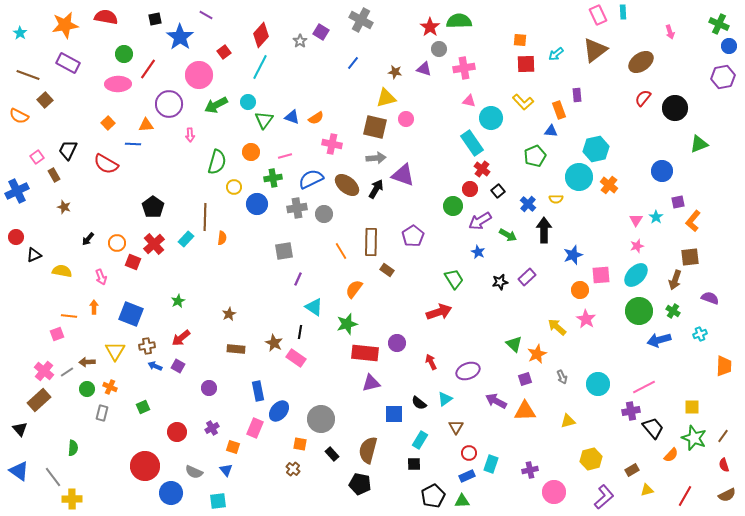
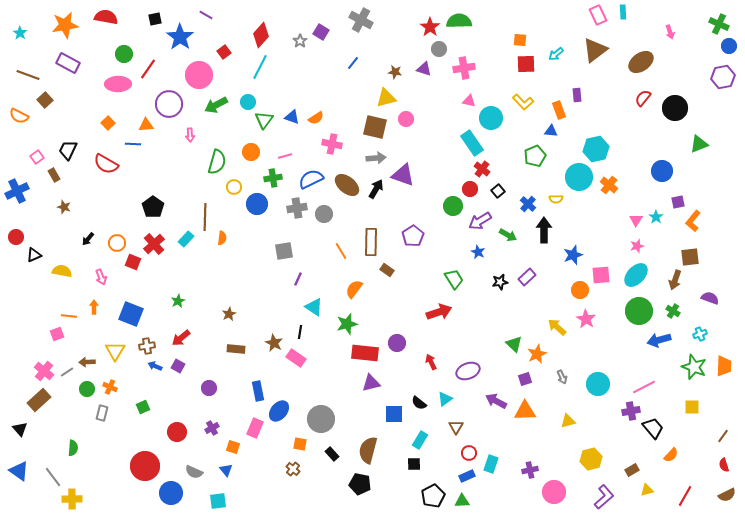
green star at (694, 438): moved 71 px up
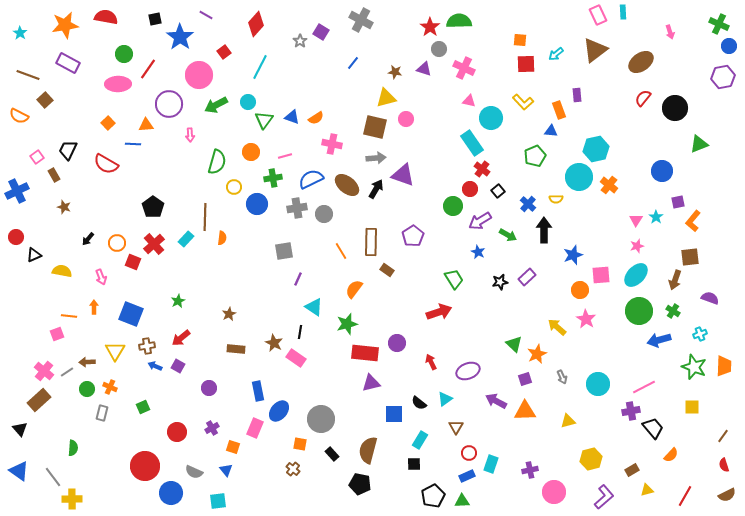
red diamond at (261, 35): moved 5 px left, 11 px up
pink cross at (464, 68): rotated 35 degrees clockwise
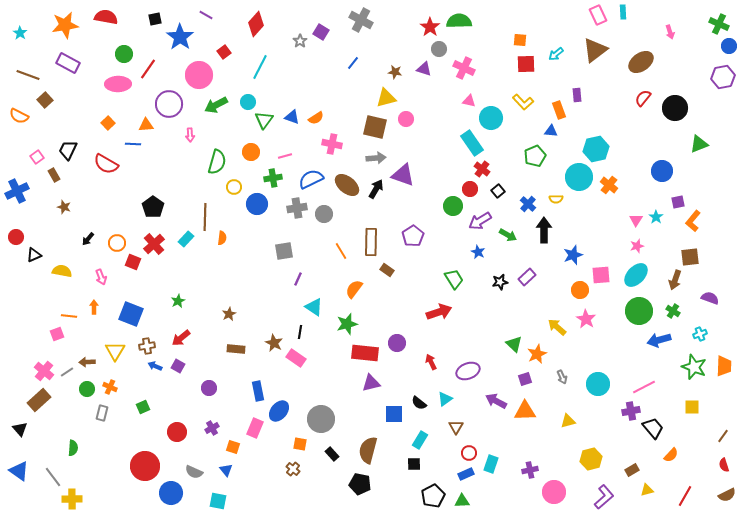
blue rectangle at (467, 476): moved 1 px left, 2 px up
cyan square at (218, 501): rotated 18 degrees clockwise
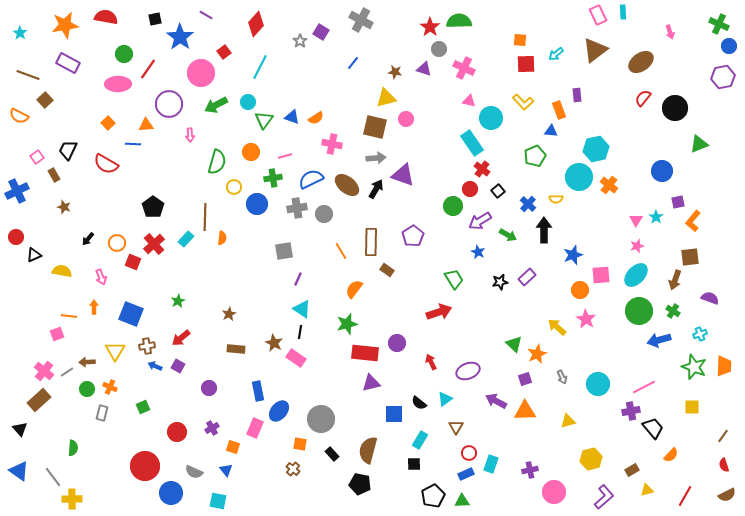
pink circle at (199, 75): moved 2 px right, 2 px up
cyan triangle at (314, 307): moved 12 px left, 2 px down
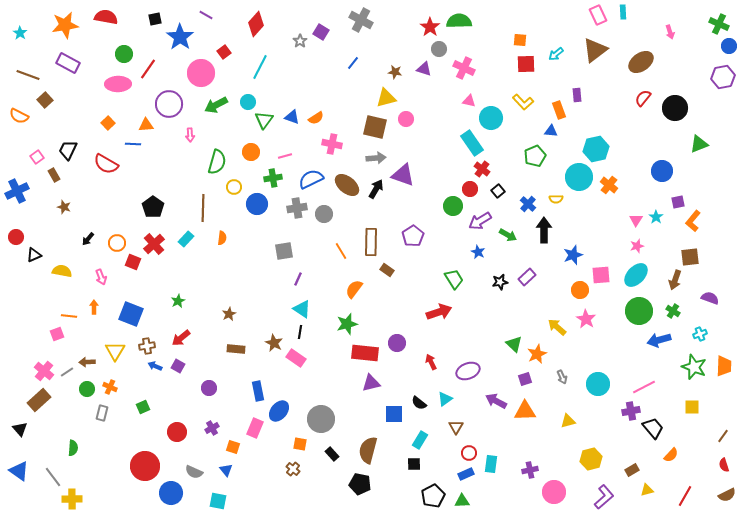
brown line at (205, 217): moved 2 px left, 9 px up
cyan rectangle at (491, 464): rotated 12 degrees counterclockwise
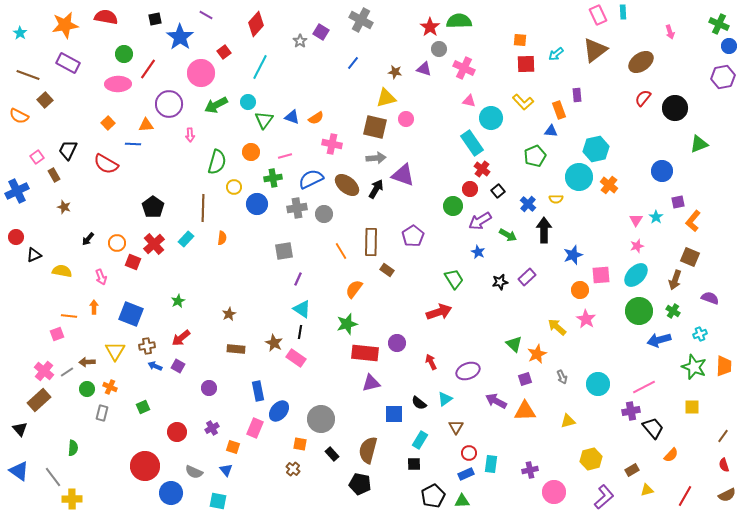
brown square at (690, 257): rotated 30 degrees clockwise
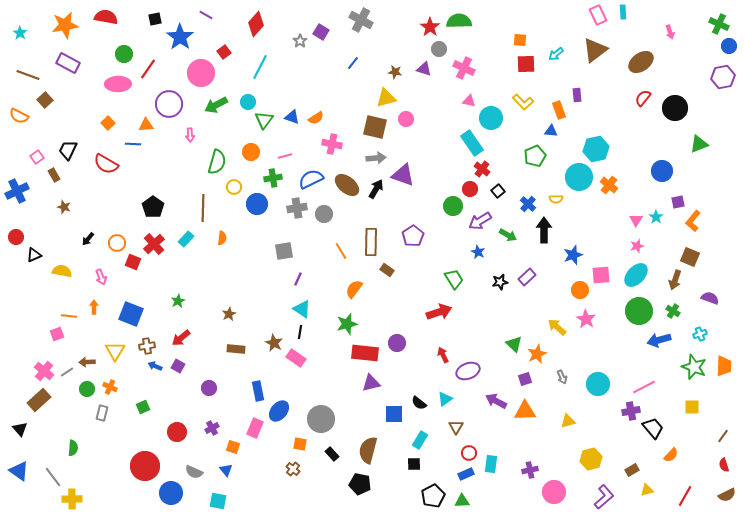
red arrow at (431, 362): moved 12 px right, 7 px up
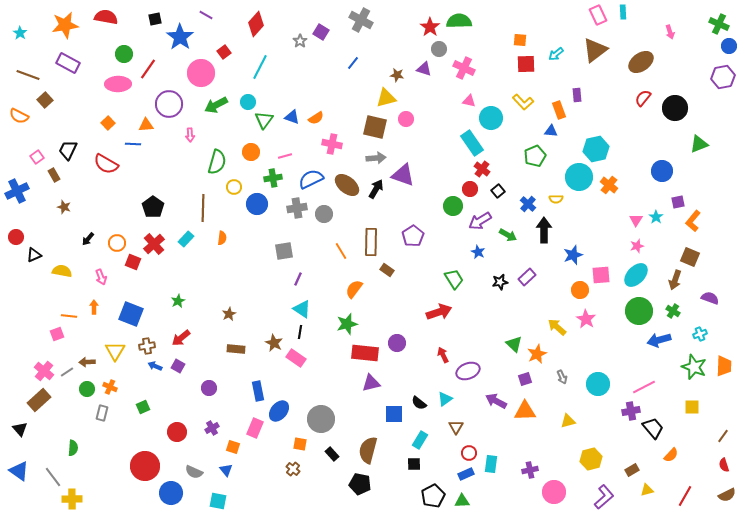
brown star at (395, 72): moved 2 px right, 3 px down
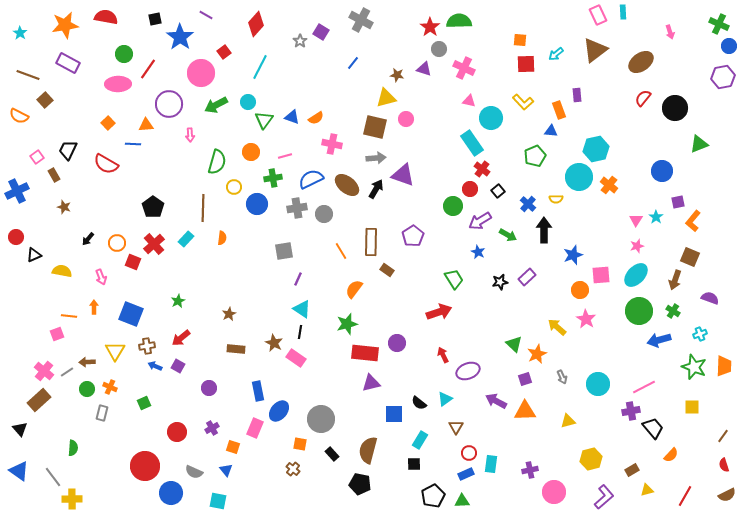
green square at (143, 407): moved 1 px right, 4 px up
